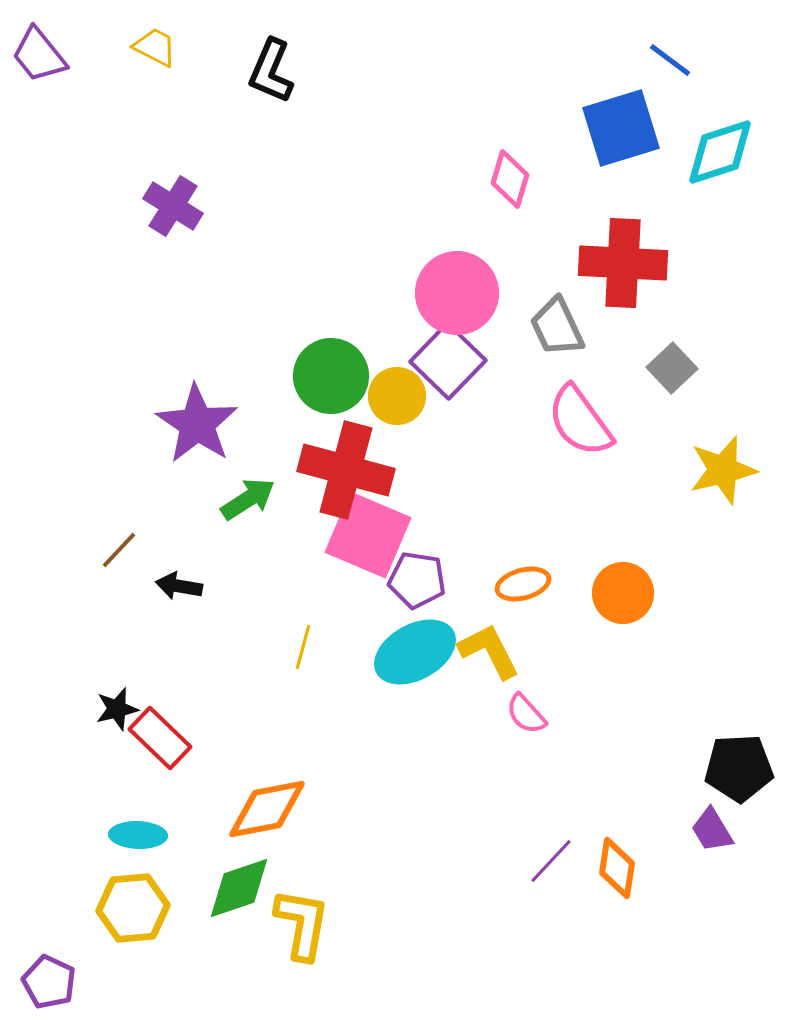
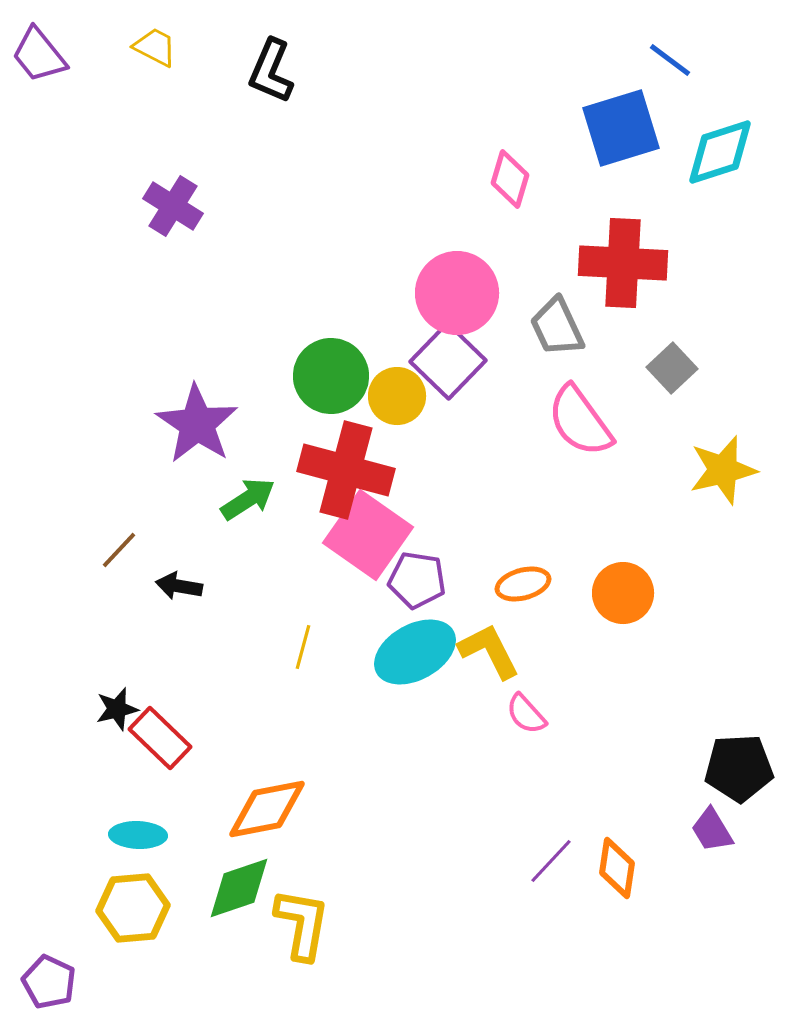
pink square at (368, 535): rotated 12 degrees clockwise
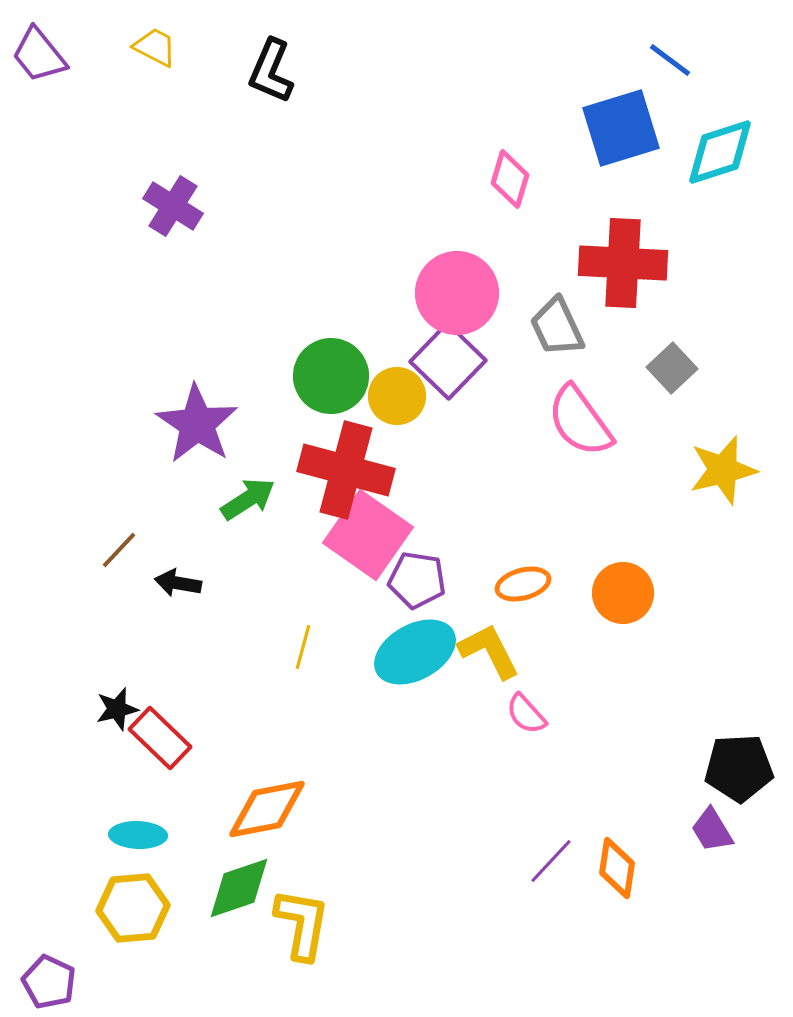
black arrow at (179, 586): moved 1 px left, 3 px up
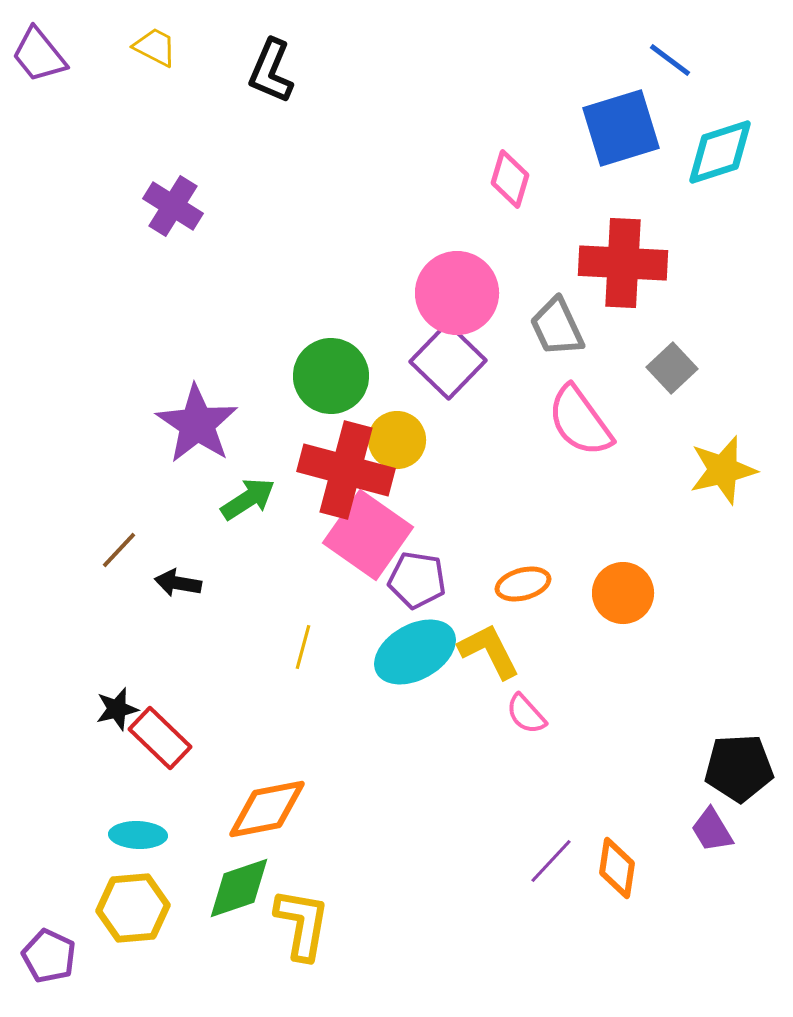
yellow circle at (397, 396): moved 44 px down
purple pentagon at (49, 982): moved 26 px up
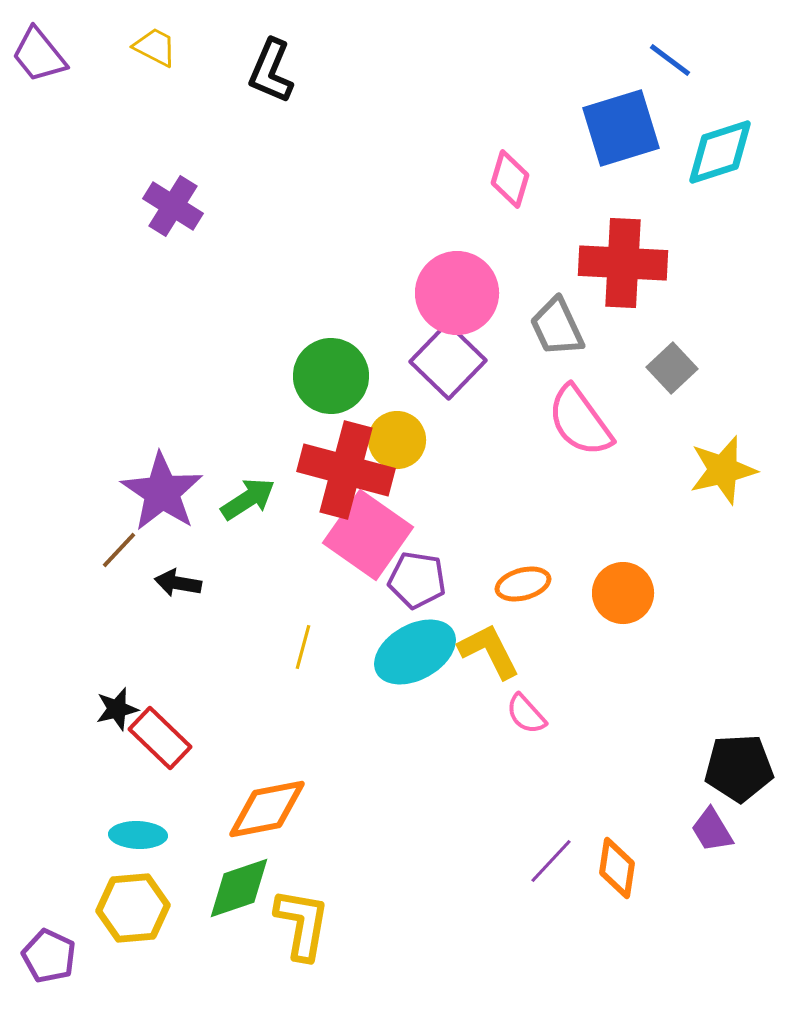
purple star at (197, 424): moved 35 px left, 68 px down
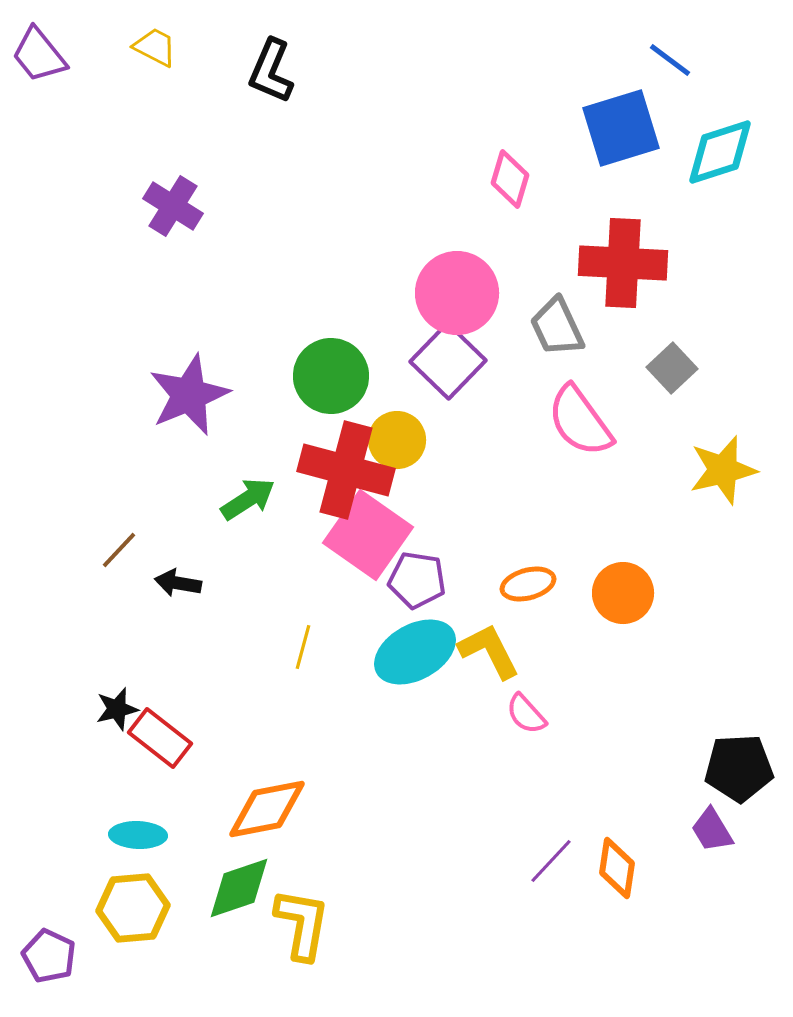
purple star at (162, 492): moved 27 px right, 97 px up; rotated 16 degrees clockwise
orange ellipse at (523, 584): moved 5 px right
red rectangle at (160, 738): rotated 6 degrees counterclockwise
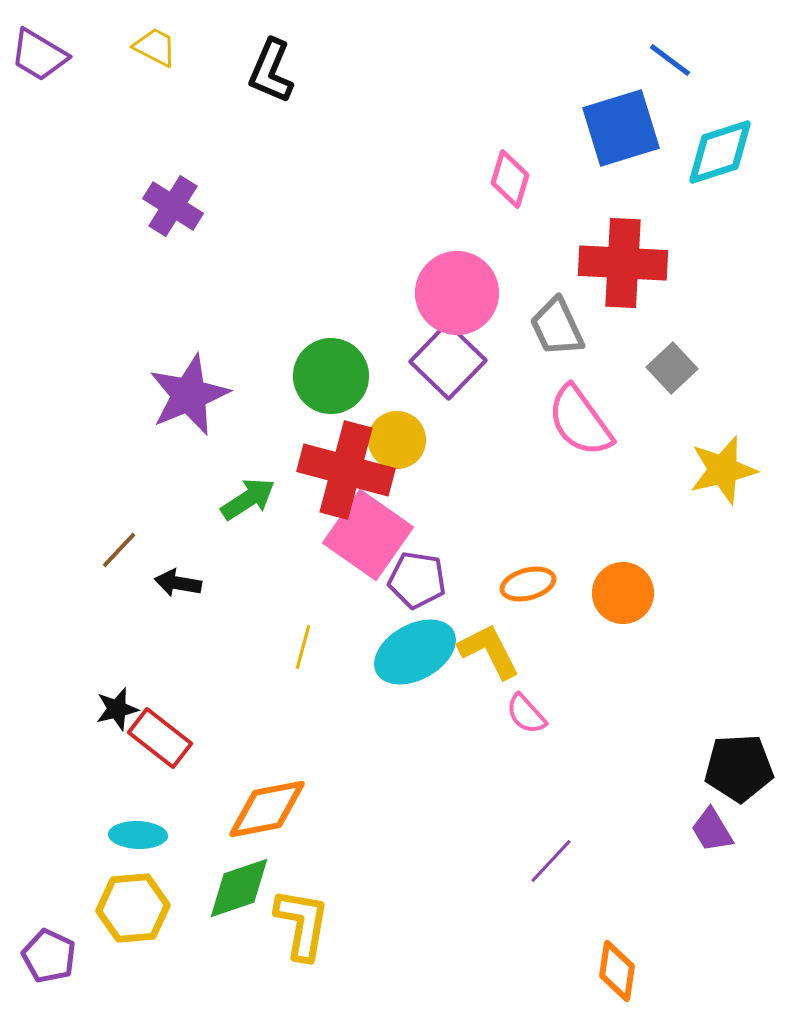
purple trapezoid at (39, 55): rotated 20 degrees counterclockwise
orange diamond at (617, 868): moved 103 px down
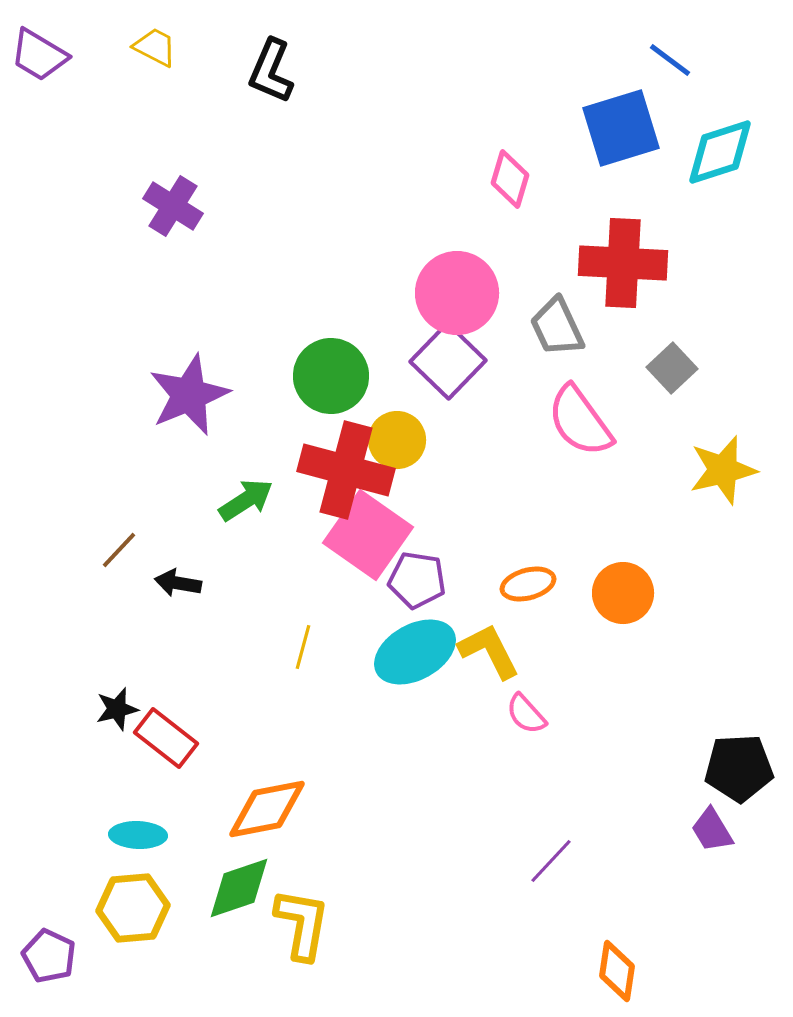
green arrow at (248, 499): moved 2 px left, 1 px down
red rectangle at (160, 738): moved 6 px right
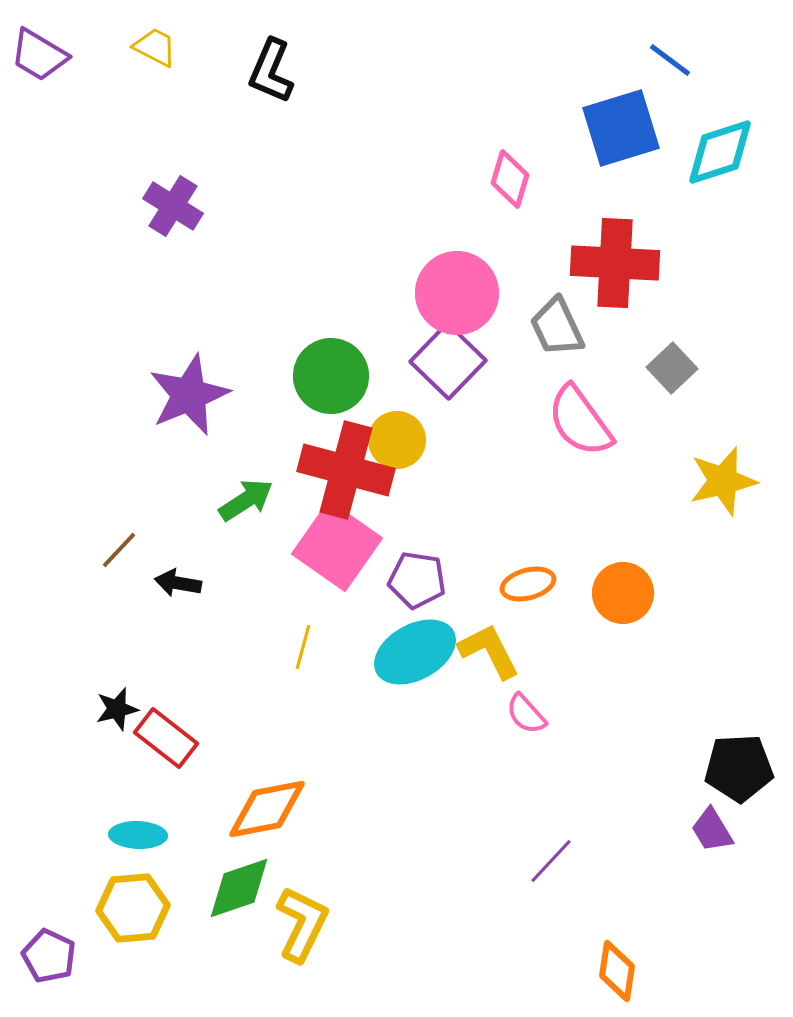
red cross at (623, 263): moved 8 px left
yellow star at (723, 470): moved 11 px down
pink square at (368, 535): moved 31 px left, 11 px down
yellow L-shape at (302, 924): rotated 16 degrees clockwise
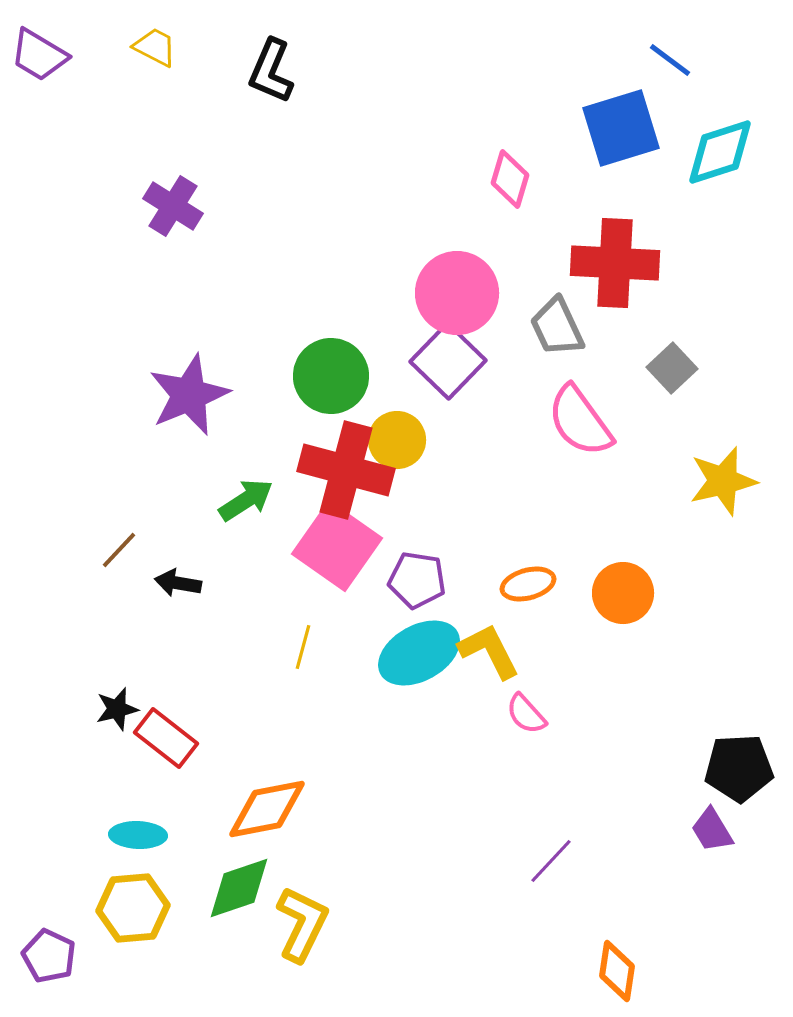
cyan ellipse at (415, 652): moved 4 px right, 1 px down
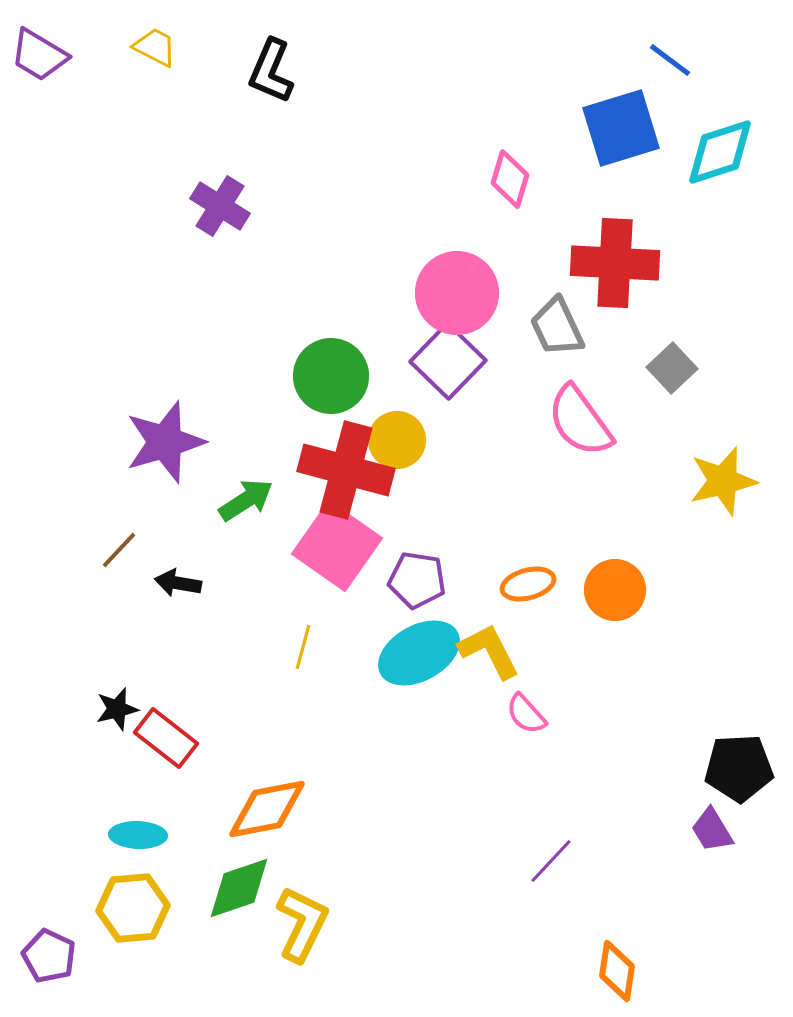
purple cross at (173, 206): moved 47 px right
purple star at (189, 395): moved 24 px left, 47 px down; rotated 6 degrees clockwise
orange circle at (623, 593): moved 8 px left, 3 px up
